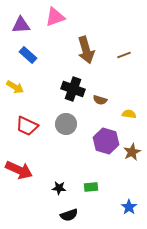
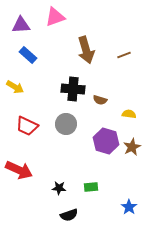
black cross: rotated 15 degrees counterclockwise
brown star: moved 5 px up
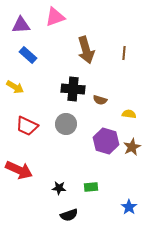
brown line: moved 2 px up; rotated 64 degrees counterclockwise
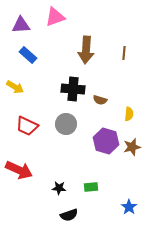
brown arrow: rotated 20 degrees clockwise
yellow semicircle: rotated 88 degrees clockwise
brown star: rotated 12 degrees clockwise
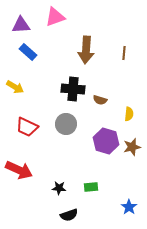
blue rectangle: moved 3 px up
red trapezoid: moved 1 px down
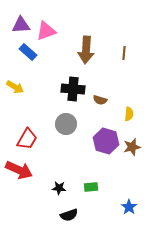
pink triangle: moved 9 px left, 14 px down
red trapezoid: moved 12 px down; rotated 85 degrees counterclockwise
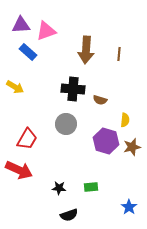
brown line: moved 5 px left, 1 px down
yellow semicircle: moved 4 px left, 6 px down
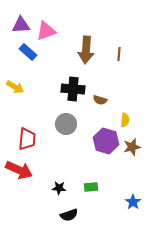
red trapezoid: rotated 25 degrees counterclockwise
blue star: moved 4 px right, 5 px up
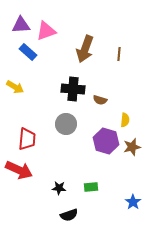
brown arrow: moved 1 px left, 1 px up; rotated 16 degrees clockwise
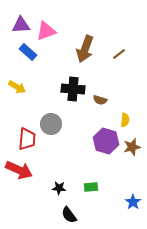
brown line: rotated 48 degrees clockwise
yellow arrow: moved 2 px right
gray circle: moved 15 px left
black semicircle: rotated 72 degrees clockwise
